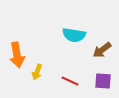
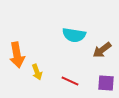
yellow arrow: rotated 42 degrees counterclockwise
purple square: moved 3 px right, 2 px down
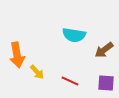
brown arrow: moved 2 px right
yellow arrow: rotated 21 degrees counterclockwise
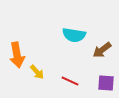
brown arrow: moved 2 px left
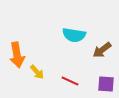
purple square: moved 1 px down
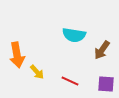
brown arrow: rotated 18 degrees counterclockwise
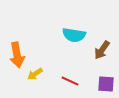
yellow arrow: moved 2 px left, 2 px down; rotated 98 degrees clockwise
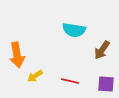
cyan semicircle: moved 5 px up
yellow arrow: moved 2 px down
red line: rotated 12 degrees counterclockwise
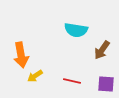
cyan semicircle: moved 2 px right
orange arrow: moved 4 px right
red line: moved 2 px right
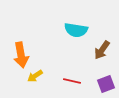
purple square: rotated 24 degrees counterclockwise
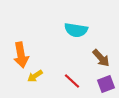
brown arrow: moved 1 px left, 8 px down; rotated 78 degrees counterclockwise
red line: rotated 30 degrees clockwise
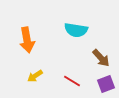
orange arrow: moved 6 px right, 15 px up
red line: rotated 12 degrees counterclockwise
